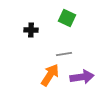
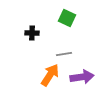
black cross: moved 1 px right, 3 px down
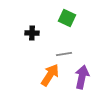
purple arrow: rotated 70 degrees counterclockwise
